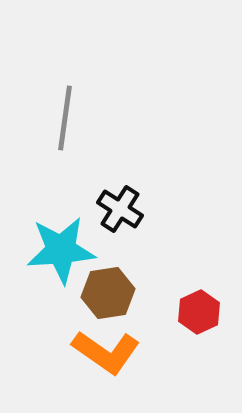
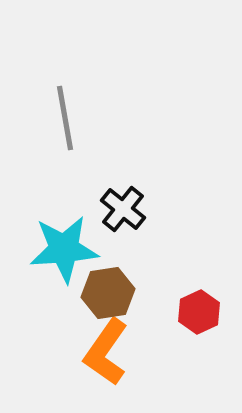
gray line: rotated 18 degrees counterclockwise
black cross: moved 3 px right; rotated 6 degrees clockwise
cyan star: moved 3 px right, 1 px up
orange L-shape: rotated 90 degrees clockwise
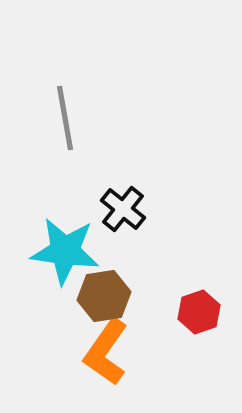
cyan star: moved 1 px right, 2 px down; rotated 12 degrees clockwise
brown hexagon: moved 4 px left, 3 px down
red hexagon: rotated 6 degrees clockwise
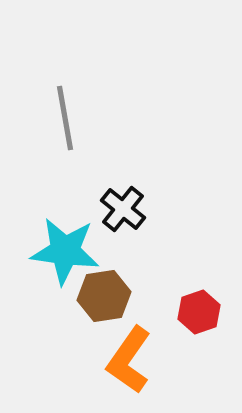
orange L-shape: moved 23 px right, 8 px down
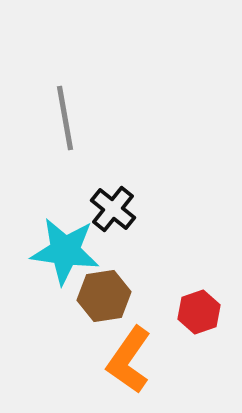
black cross: moved 10 px left
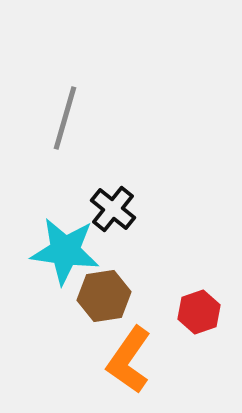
gray line: rotated 26 degrees clockwise
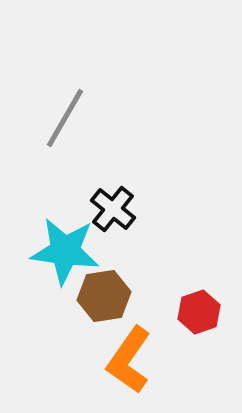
gray line: rotated 14 degrees clockwise
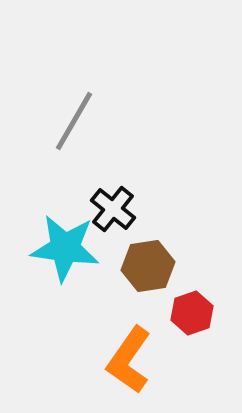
gray line: moved 9 px right, 3 px down
cyan star: moved 3 px up
brown hexagon: moved 44 px right, 30 px up
red hexagon: moved 7 px left, 1 px down
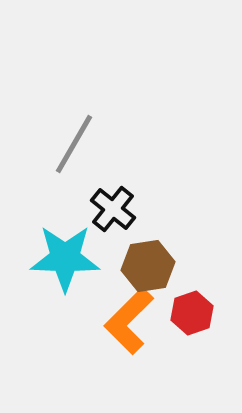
gray line: moved 23 px down
cyan star: moved 10 px down; rotated 6 degrees counterclockwise
orange L-shape: moved 39 px up; rotated 10 degrees clockwise
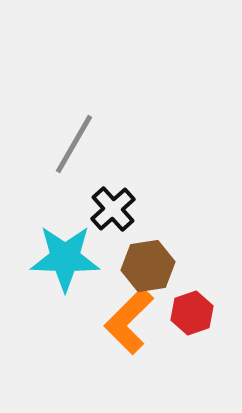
black cross: rotated 9 degrees clockwise
